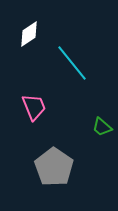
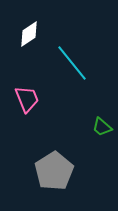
pink trapezoid: moved 7 px left, 8 px up
gray pentagon: moved 4 px down; rotated 6 degrees clockwise
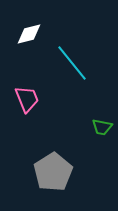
white diamond: rotated 20 degrees clockwise
green trapezoid: rotated 30 degrees counterclockwise
gray pentagon: moved 1 px left, 1 px down
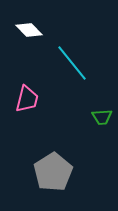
white diamond: moved 4 px up; rotated 60 degrees clockwise
pink trapezoid: rotated 36 degrees clockwise
green trapezoid: moved 10 px up; rotated 15 degrees counterclockwise
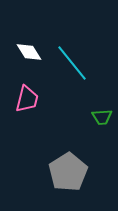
white diamond: moved 22 px down; rotated 12 degrees clockwise
gray pentagon: moved 15 px right
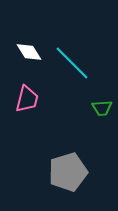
cyan line: rotated 6 degrees counterclockwise
green trapezoid: moved 9 px up
gray pentagon: rotated 15 degrees clockwise
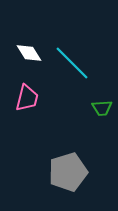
white diamond: moved 1 px down
pink trapezoid: moved 1 px up
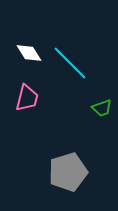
cyan line: moved 2 px left
green trapezoid: rotated 15 degrees counterclockwise
